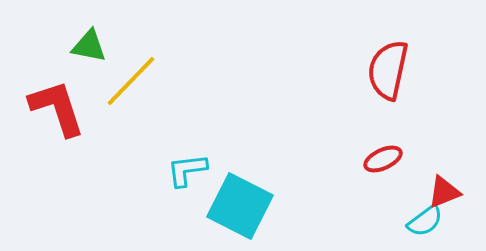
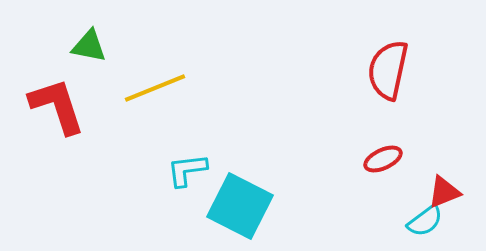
yellow line: moved 24 px right, 7 px down; rotated 24 degrees clockwise
red L-shape: moved 2 px up
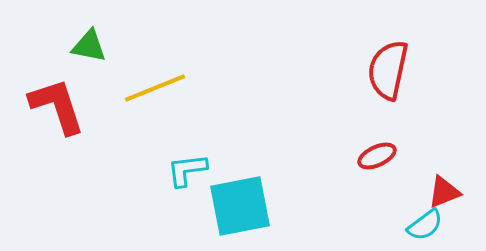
red ellipse: moved 6 px left, 3 px up
cyan square: rotated 38 degrees counterclockwise
cyan semicircle: moved 4 px down
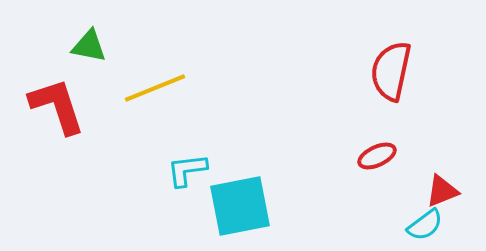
red semicircle: moved 3 px right, 1 px down
red triangle: moved 2 px left, 1 px up
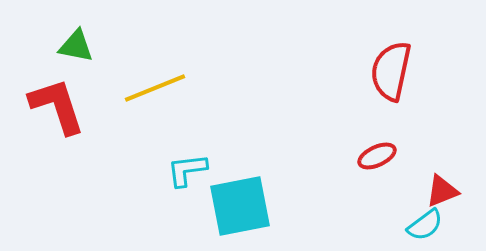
green triangle: moved 13 px left
